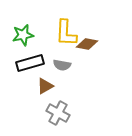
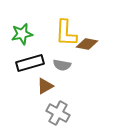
green star: moved 1 px left, 1 px up
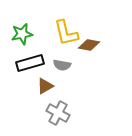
yellow L-shape: rotated 16 degrees counterclockwise
brown diamond: moved 2 px right, 1 px down
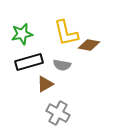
black rectangle: moved 1 px left, 1 px up
brown triangle: moved 2 px up
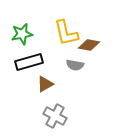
gray semicircle: moved 13 px right
gray cross: moved 3 px left, 3 px down
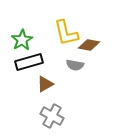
green star: moved 6 px down; rotated 20 degrees counterclockwise
gray cross: moved 3 px left
